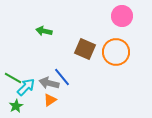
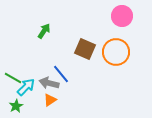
green arrow: rotated 112 degrees clockwise
blue line: moved 1 px left, 3 px up
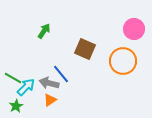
pink circle: moved 12 px right, 13 px down
orange circle: moved 7 px right, 9 px down
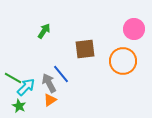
brown square: rotated 30 degrees counterclockwise
gray arrow: rotated 48 degrees clockwise
green star: moved 3 px right; rotated 16 degrees counterclockwise
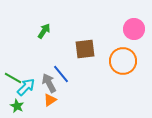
green star: moved 2 px left
